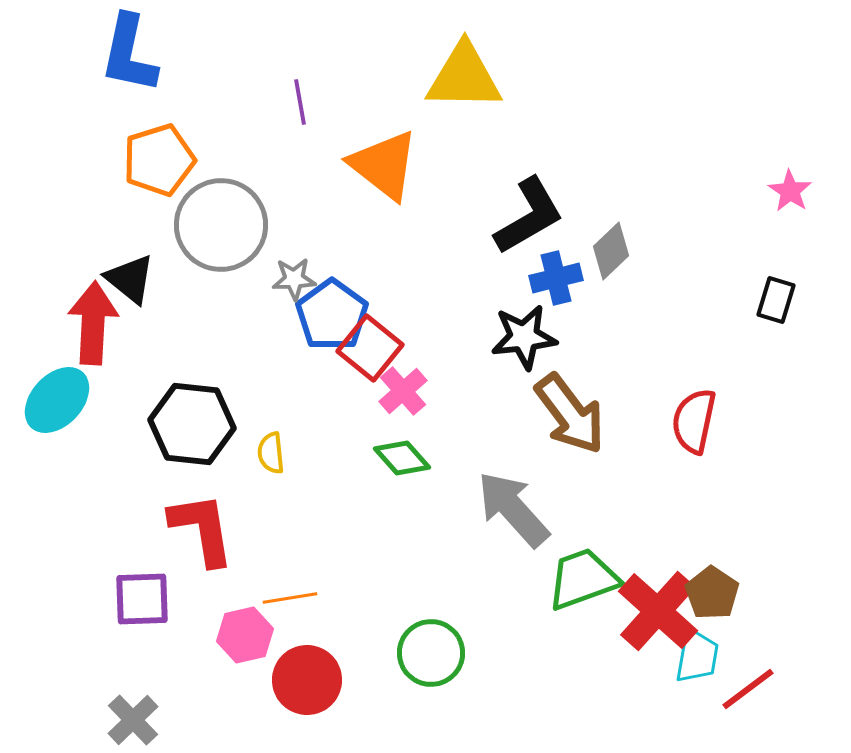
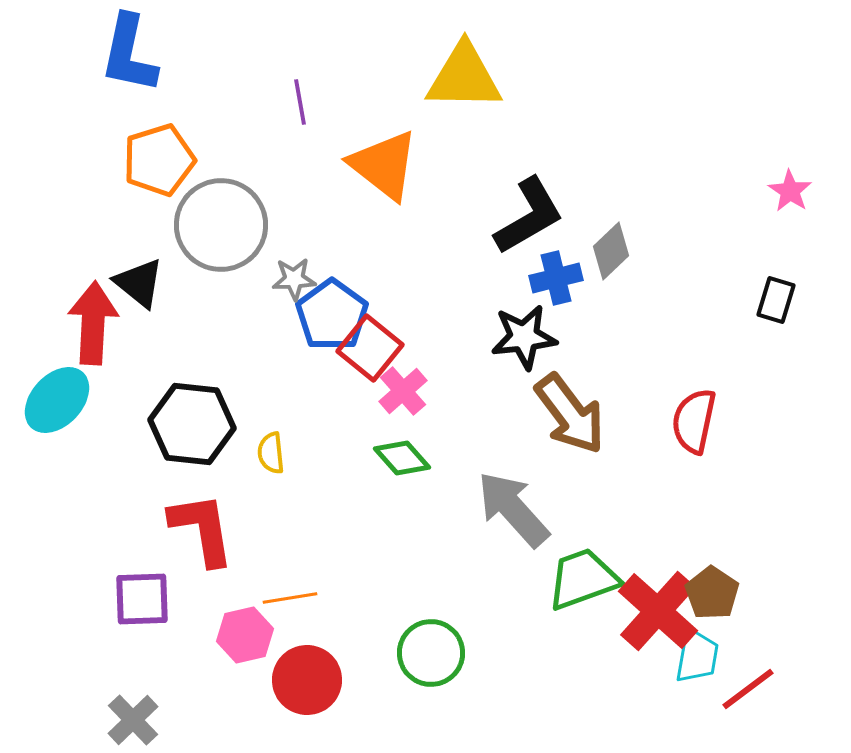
black triangle: moved 9 px right, 4 px down
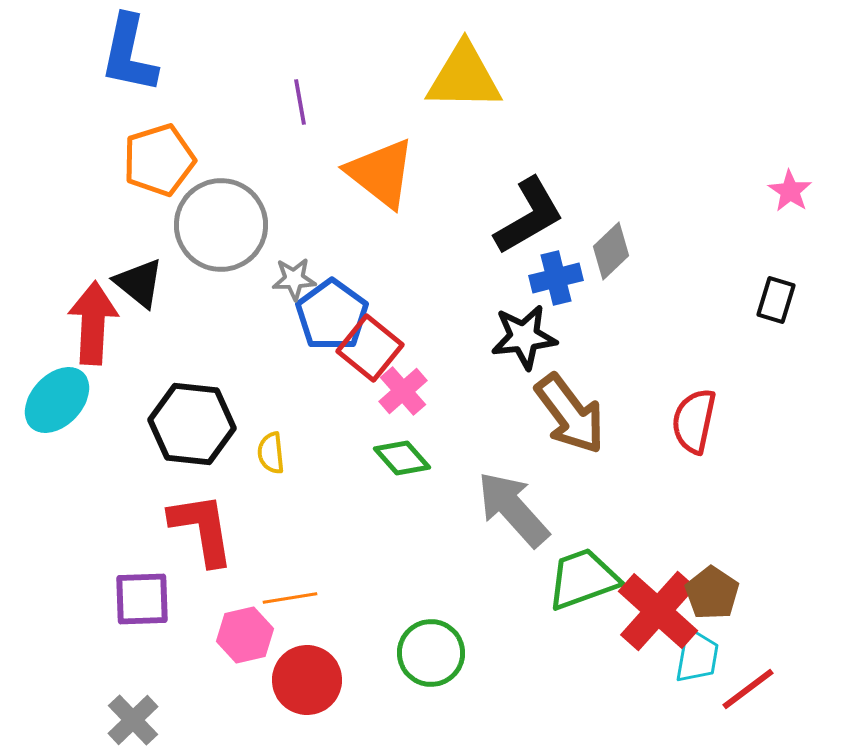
orange triangle: moved 3 px left, 8 px down
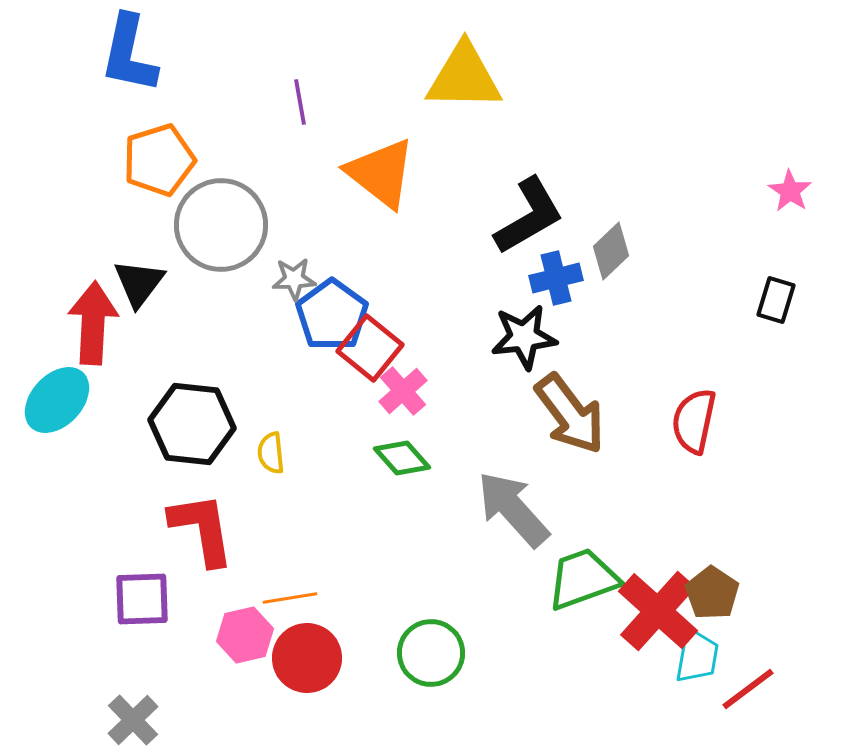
black triangle: rotated 28 degrees clockwise
red circle: moved 22 px up
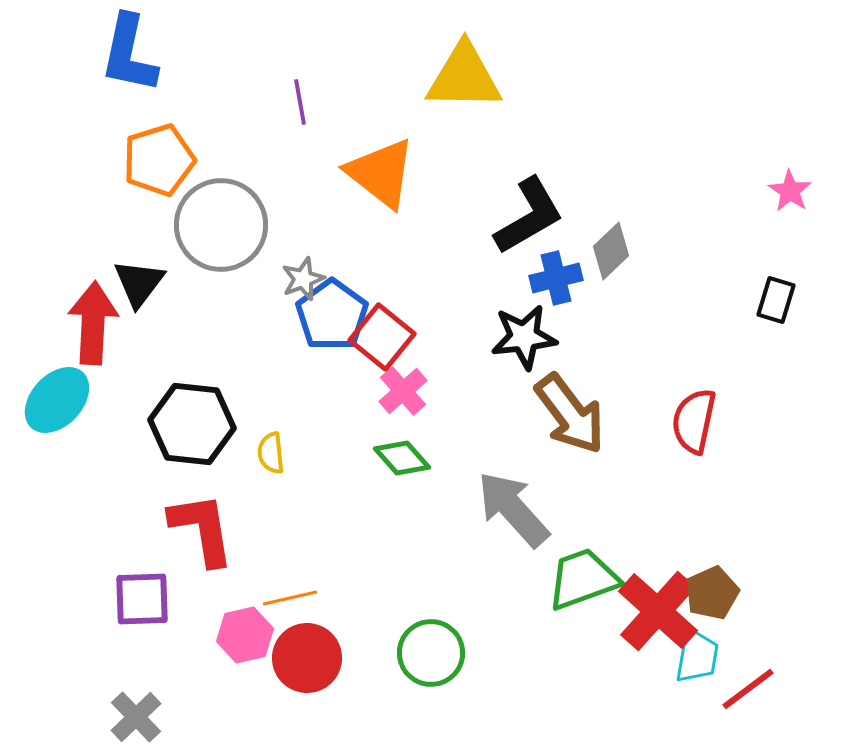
gray star: moved 9 px right; rotated 18 degrees counterclockwise
red square: moved 12 px right, 11 px up
brown pentagon: rotated 14 degrees clockwise
orange line: rotated 4 degrees counterclockwise
gray cross: moved 3 px right, 3 px up
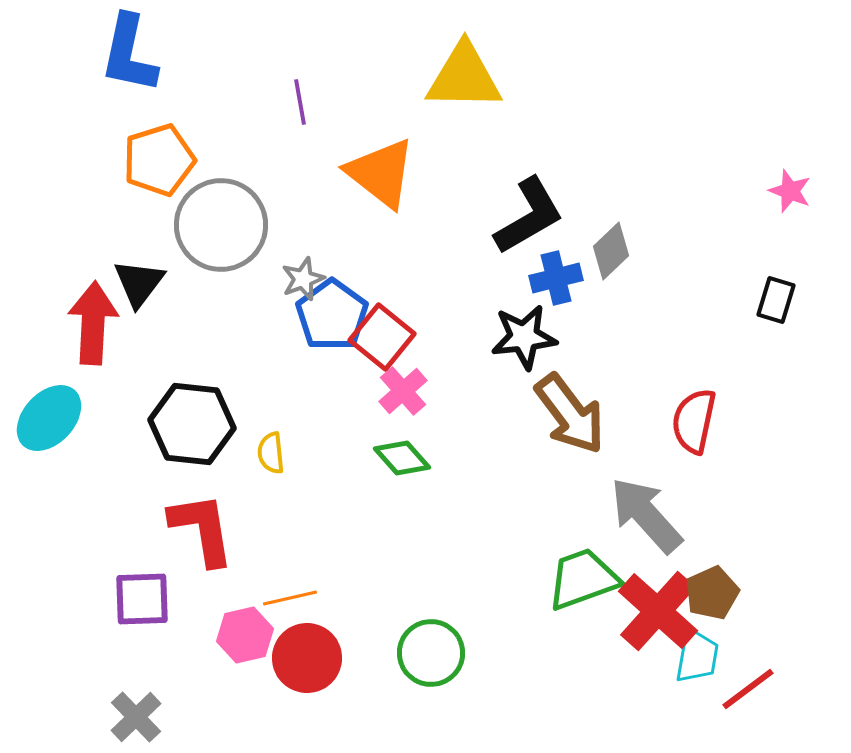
pink star: rotated 12 degrees counterclockwise
cyan ellipse: moved 8 px left, 18 px down
gray arrow: moved 133 px right, 6 px down
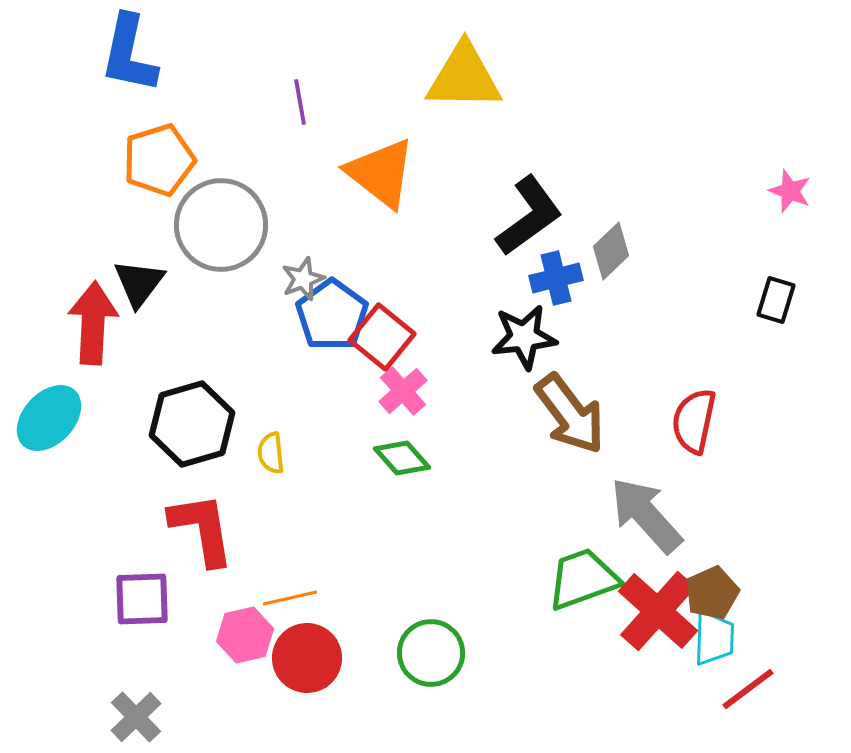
black L-shape: rotated 6 degrees counterclockwise
black hexagon: rotated 22 degrees counterclockwise
cyan trapezoid: moved 17 px right, 18 px up; rotated 8 degrees counterclockwise
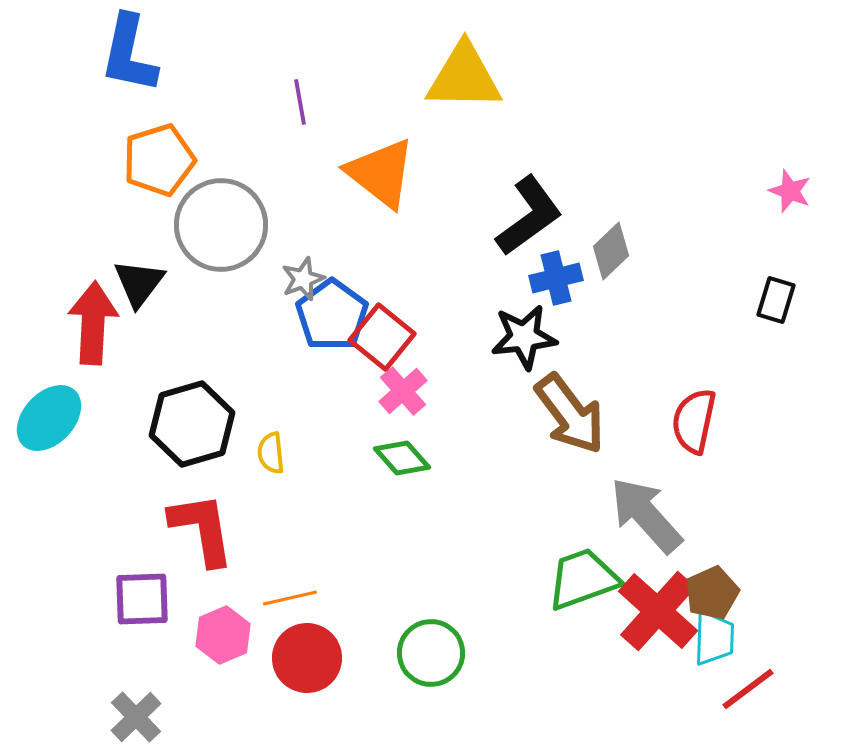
pink hexagon: moved 22 px left; rotated 10 degrees counterclockwise
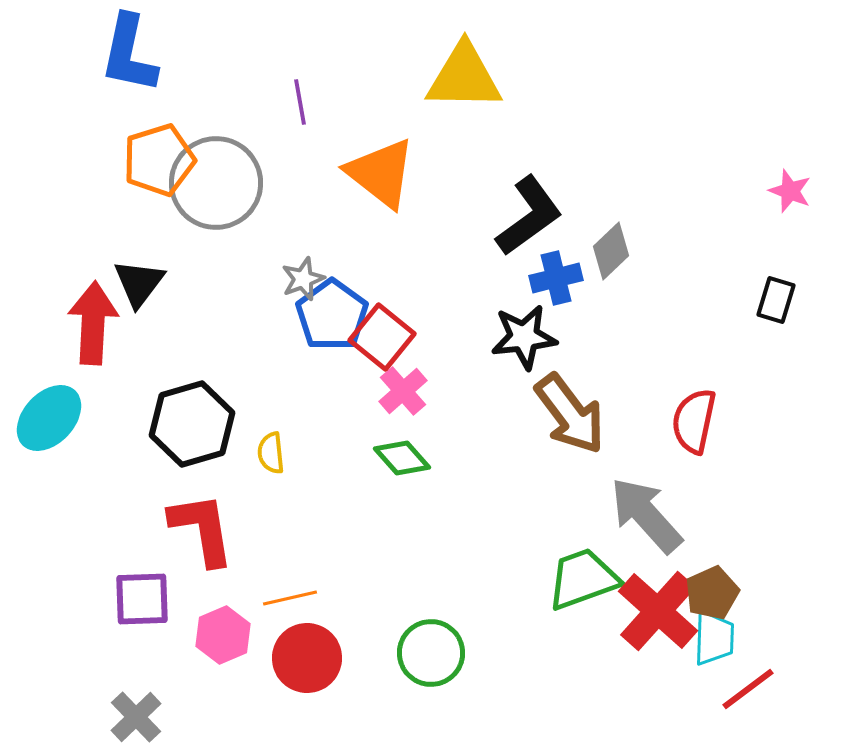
gray circle: moved 5 px left, 42 px up
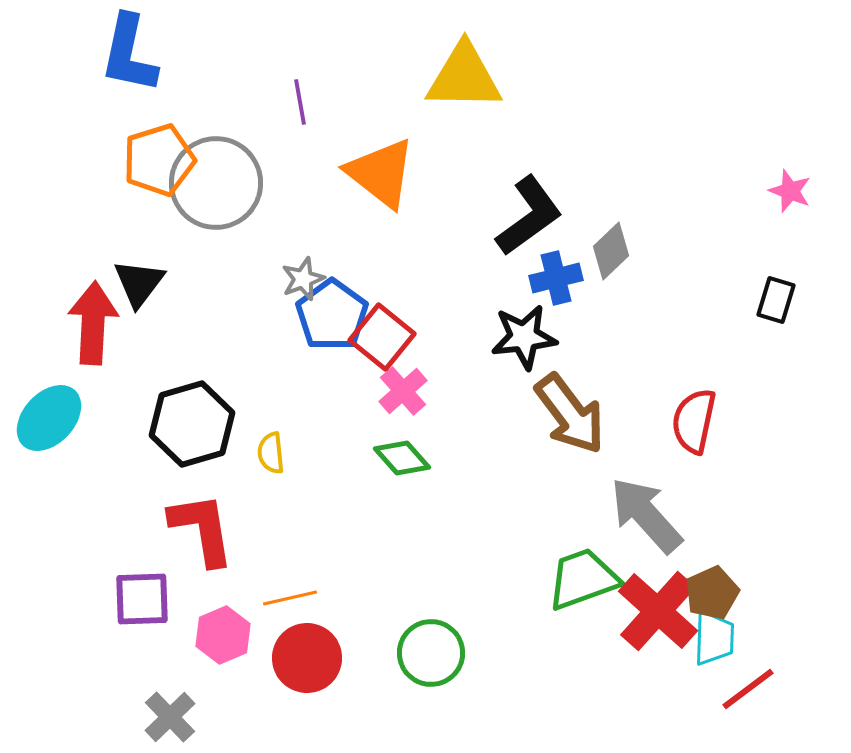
gray cross: moved 34 px right
